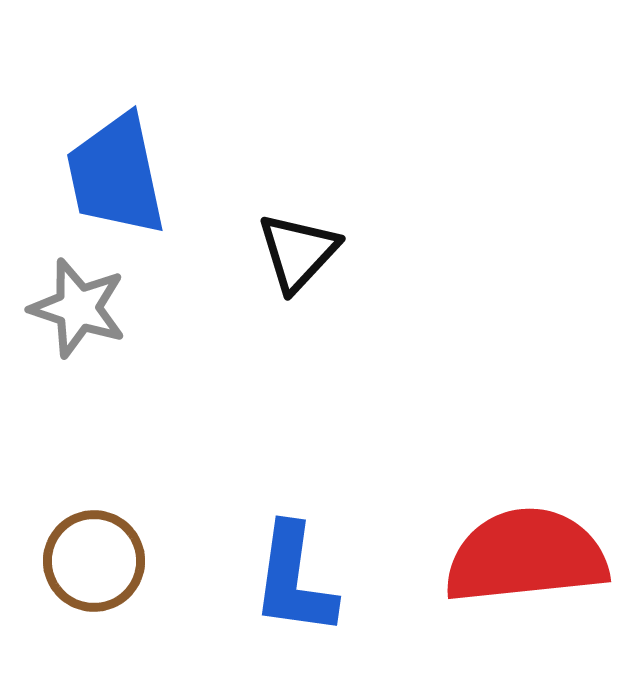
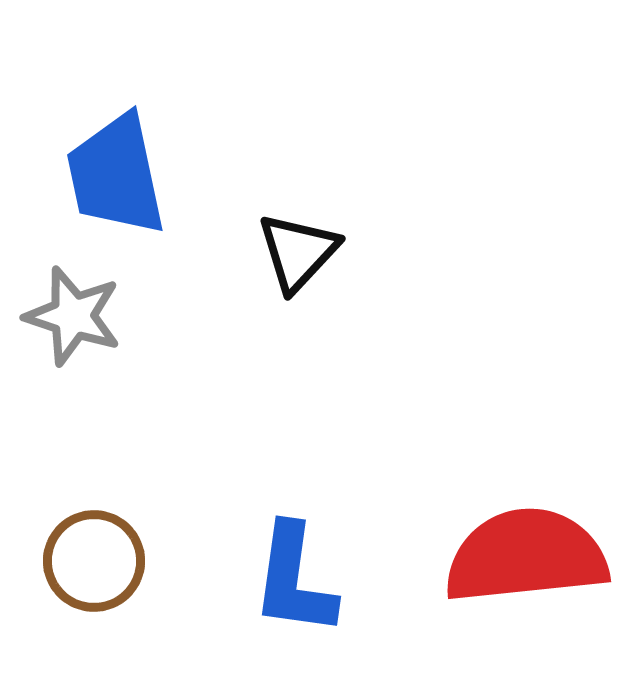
gray star: moved 5 px left, 8 px down
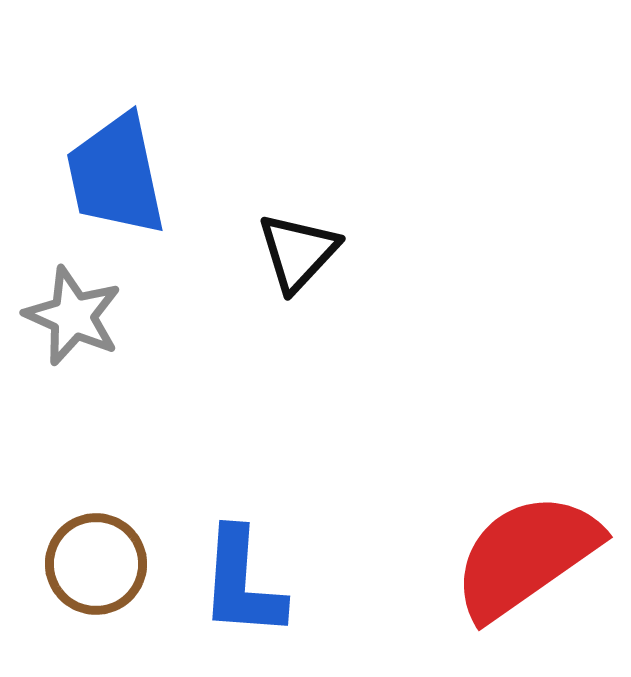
gray star: rotated 6 degrees clockwise
red semicircle: rotated 29 degrees counterclockwise
brown circle: moved 2 px right, 3 px down
blue L-shape: moved 52 px left, 3 px down; rotated 4 degrees counterclockwise
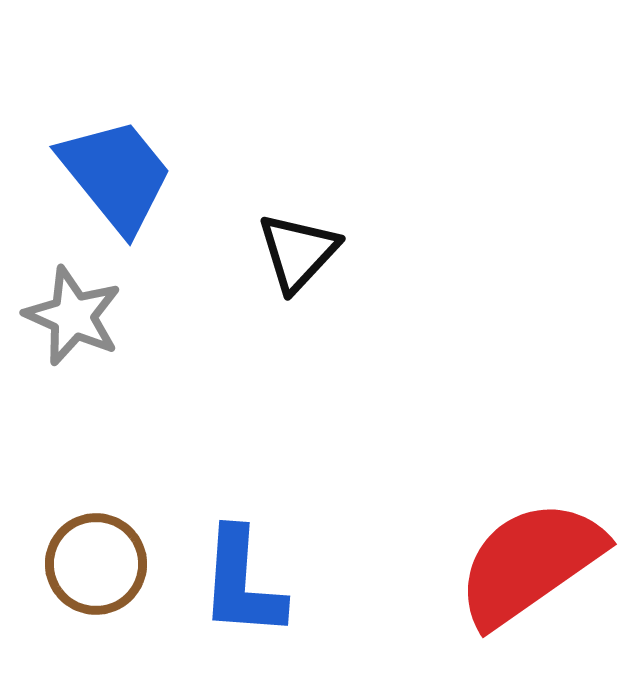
blue trapezoid: rotated 153 degrees clockwise
red semicircle: moved 4 px right, 7 px down
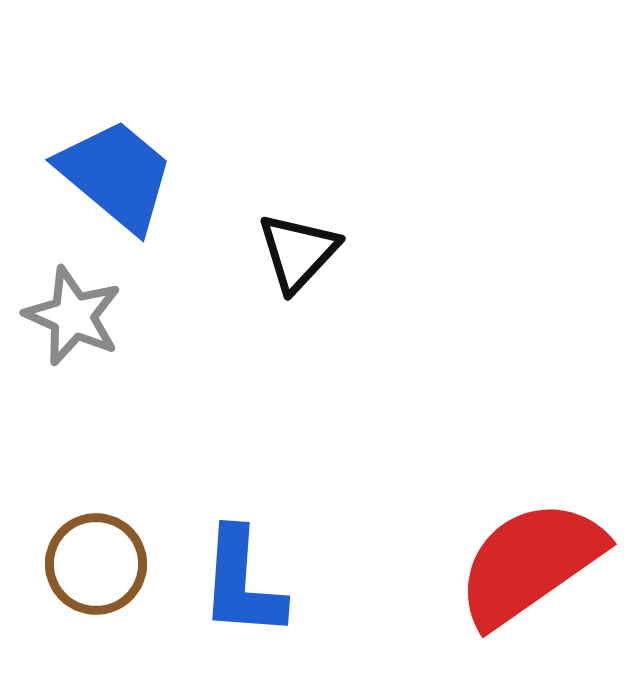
blue trapezoid: rotated 11 degrees counterclockwise
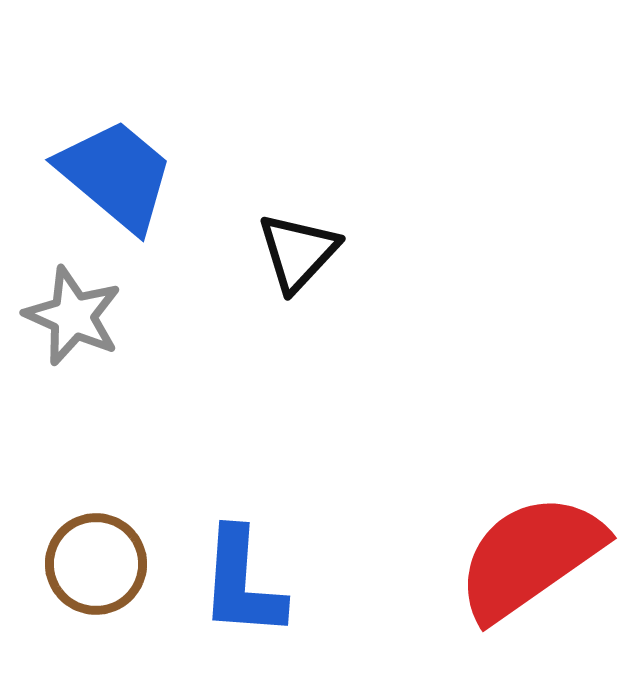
red semicircle: moved 6 px up
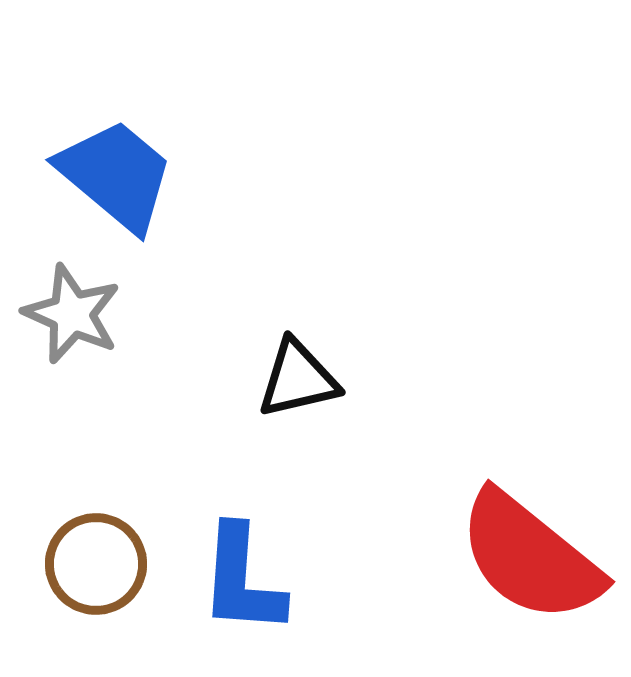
black triangle: moved 127 px down; rotated 34 degrees clockwise
gray star: moved 1 px left, 2 px up
red semicircle: rotated 106 degrees counterclockwise
blue L-shape: moved 3 px up
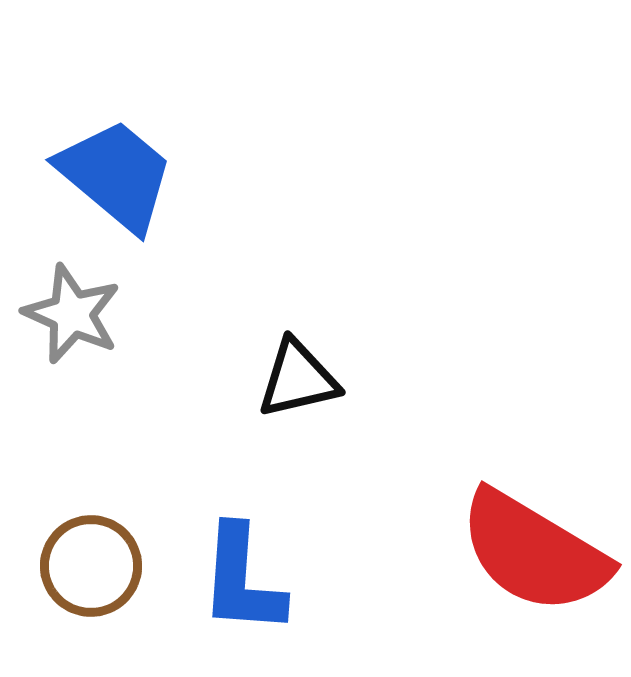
red semicircle: moved 4 px right, 5 px up; rotated 8 degrees counterclockwise
brown circle: moved 5 px left, 2 px down
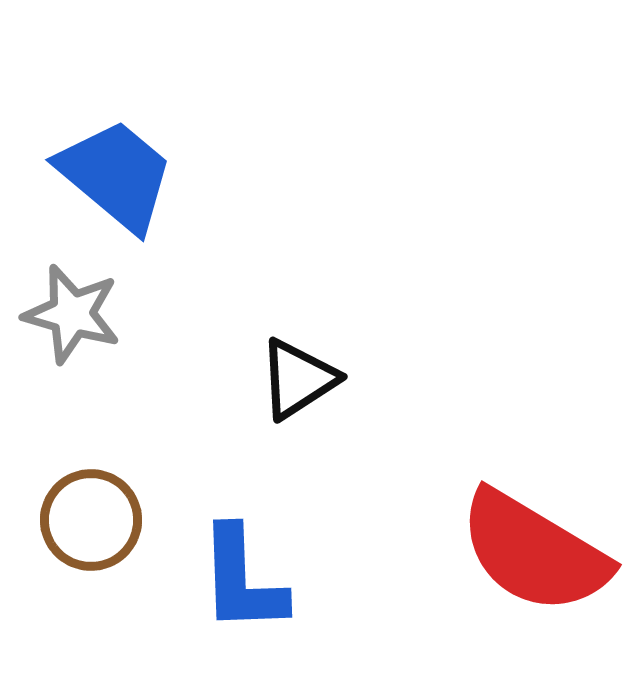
gray star: rotated 8 degrees counterclockwise
black triangle: rotated 20 degrees counterclockwise
brown circle: moved 46 px up
blue L-shape: rotated 6 degrees counterclockwise
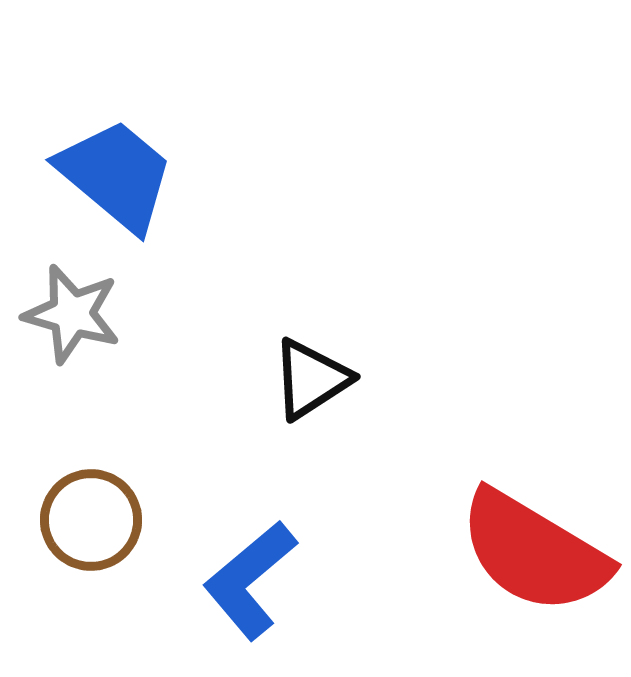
black triangle: moved 13 px right
blue L-shape: moved 8 px right; rotated 52 degrees clockwise
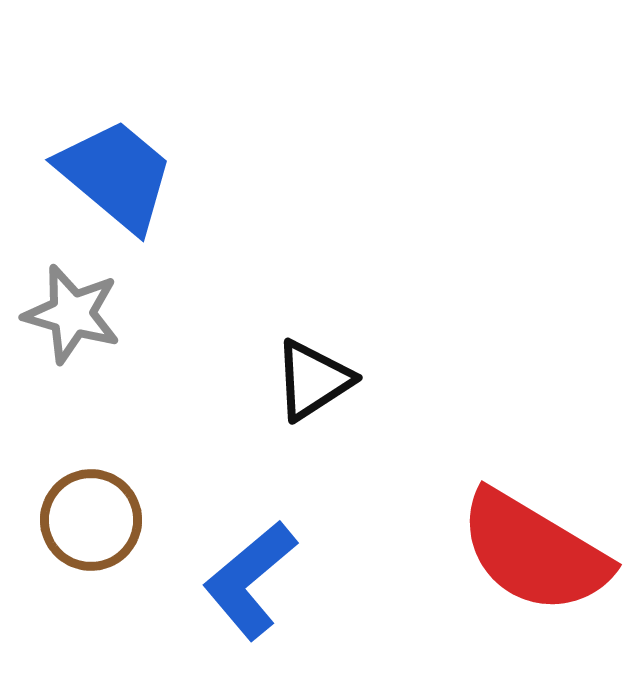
black triangle: moved 2 px right, 1 px down
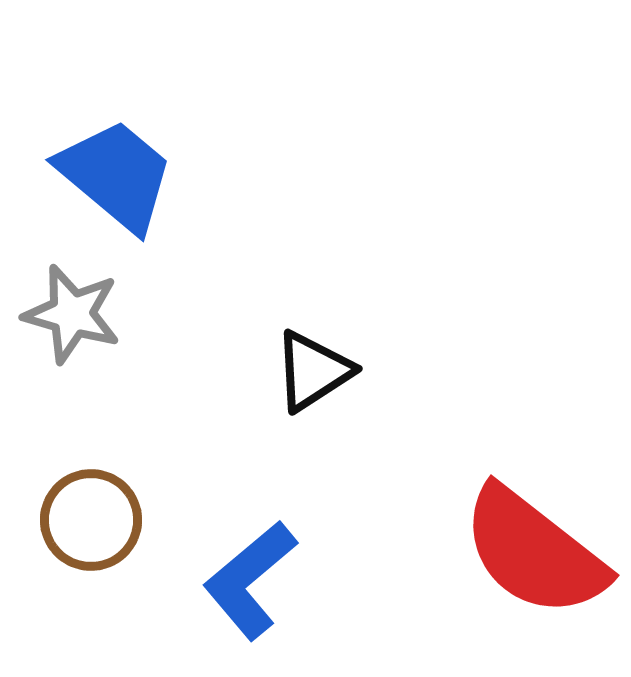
black triangle: moved 9 px up
red semicircle: rotated 7 degrees clockwise
